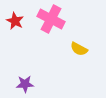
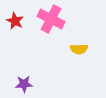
yellow semicircle: rotated 30 degrees counterclockwise
purple star: moved 1 px left
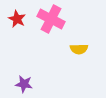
red star: moved 2 px right, 2 px up
purple star: rotated 12 degrees clockwise
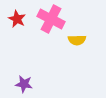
yellow semicircle: moved 2 px left, 9 px up
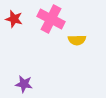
red star: moved 3 px left; rotated 12 degrees counterclockwise
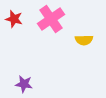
pink cross: rotated 28 degrees clockwise
yellow semicircle: moved 7 px right
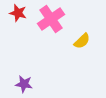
red star: moved 4 px right, 6 px up
yellow semicircle: moved 2 px left, 1 px down; rotated 42 degrees counterclockwise
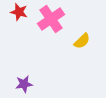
red star: moved 1 px right, 1 px up
purple star: rotated 18 degrees counterclockwise
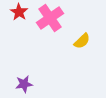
red star: rotated 18 degrees clockwise
pink cross: moved 1 px left, 1 px up
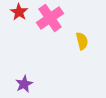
yellow semicircle: rotated 60 degrees counterclockwise
purple star: rotated 18 degrees counterclockwise
